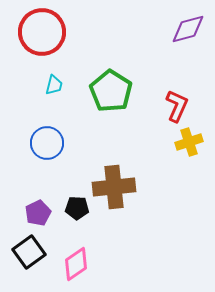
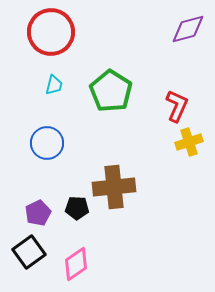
red circle: moved 9 px right
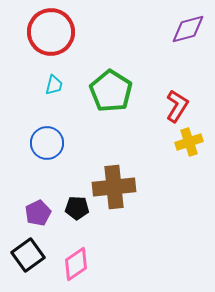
red L-shape: rotated 8 degrees clockwise
black square: moved 1 px left, 3 px down
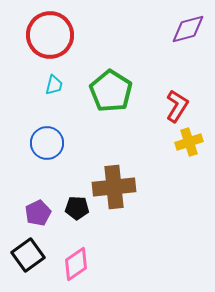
red circle: moved 1 px left, 3 px down
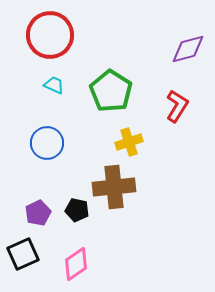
purple diamond: moved 20 px down
cyan trapezoid: rotated 80 degrees counterclockwise
yellow cross: moved 60 px left
black pentagon: moved 2 px down; rotated 10 degrees clockwise
black square: moved 5 px left, 1 px up; rotated 12 degrees clockwise
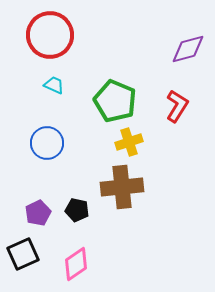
green pentagon: moved 4 px right, 10 px down; rotated 9 degrees counterclockwise
brown cross: moved 8 px right
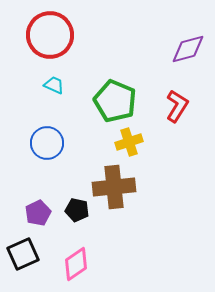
brown cross: moved 8 px left
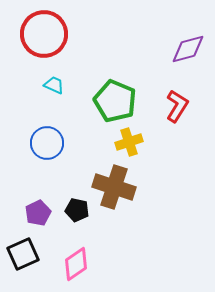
red circle: moved 6 px left, 1 px up
brown cross: rotated 24 degrees clockwise
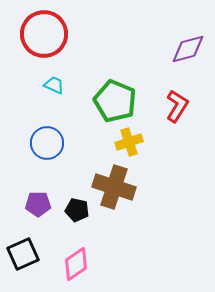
purple pentagon: moved 9 px up; rotated 25 degrees clockwise
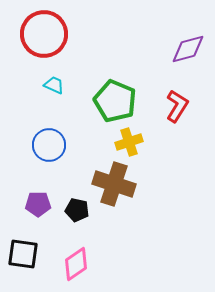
blue circle: moved 2 px right, 2 px down
brown cross: moved 3 px up
black square: rotated 32 degrees clockwise
